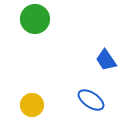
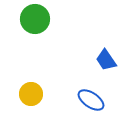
yellow circle: moved 1 px left, 11 px up
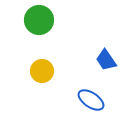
green circle: moved 4 px right, 1 px down
yellow circle: moved 11 px right, 23 px up
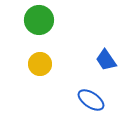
yellow circle: moved 2 px left, 7 px up
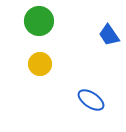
green circle: moved 1 px down
blue trapezoid: moved 3 px right, 25 px up
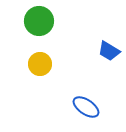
blue trapezoid: moved 16 px down; rotated 25 degrees counterclockwise
blue ellipse: moved 5 px left, 7 px down
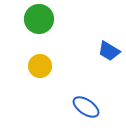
green circle: moved 2 px up
yellow circle: moved 2 px down
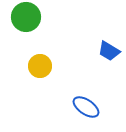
green circle: moved 13 px left, 2 px up
